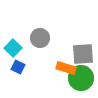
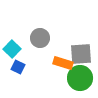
cyan square: moved 1 px left, 1 px down
gray square: moved 2 px left
orange rectangle: moved 3 px left, 5 px up
green circle: moved 1 px left
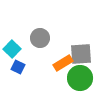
orange rectangle: rotated 48 degrees counterclockwise
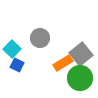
gray square: rotated 35 degrees counterclockwise
blue square: moved 1 px left, 2 px up
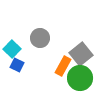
orange rectangle: moved 3 px down; rotated 30 degrees counterclockwise
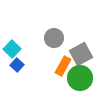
gray circle: moved 14 px right
gray square: rotated 10 degrees clockwise
blue square: rotated 16 degrees clockwise
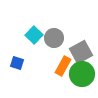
cyan square: moved 22 px right, 14 px up
gray square: moved 2 px up
blue square: moved 2 px up; rotated 24 degrees counterclockwise
green circle: moved 2 px right, 4 px up
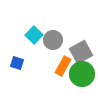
gray circle: moved 1 px left, 2 px down
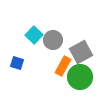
green circle: moved 2 px left, 3 px down
